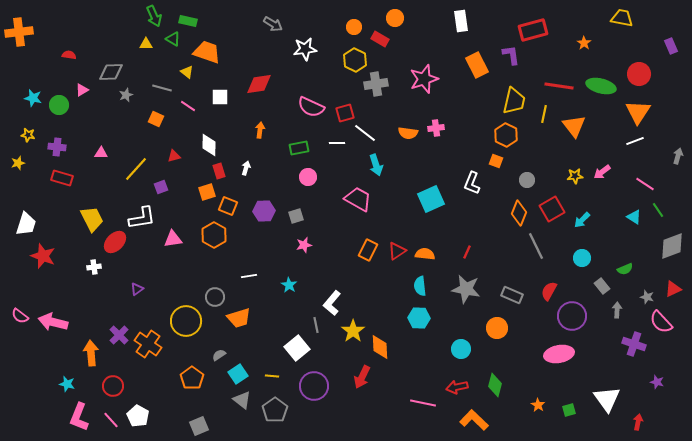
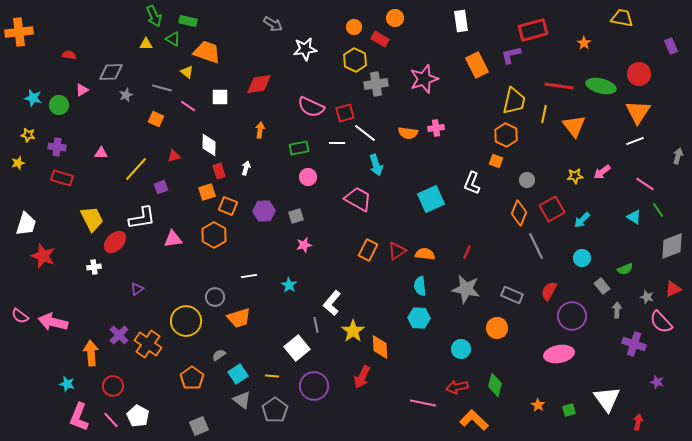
purple L-shape at (511, 55): rotated 95 degrees counterclockwise
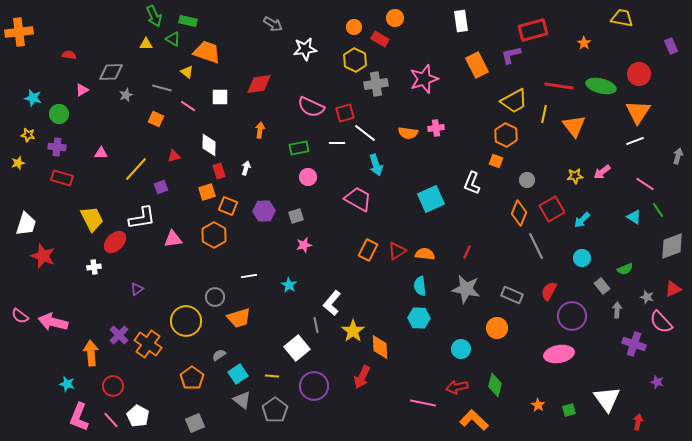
yellow trapezoid at (514, 101): rotated 48 degrees clockwise
green circle at (59, 105): moved 9 px down
gray square at (199, 426): moved 4 px left, 3 px up
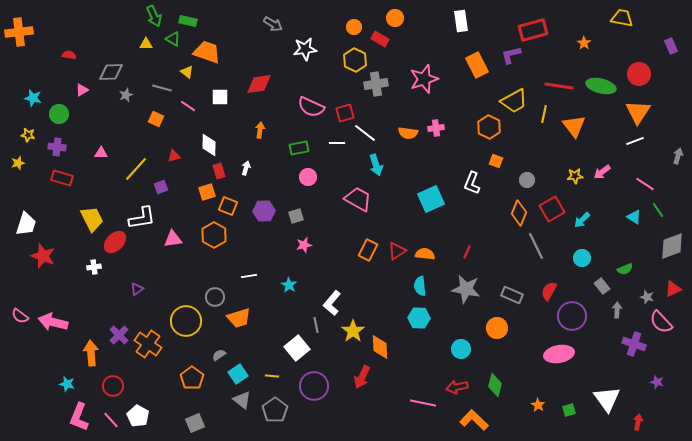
orange hexagon at (506, 135): moved 17 px left, 8 px up
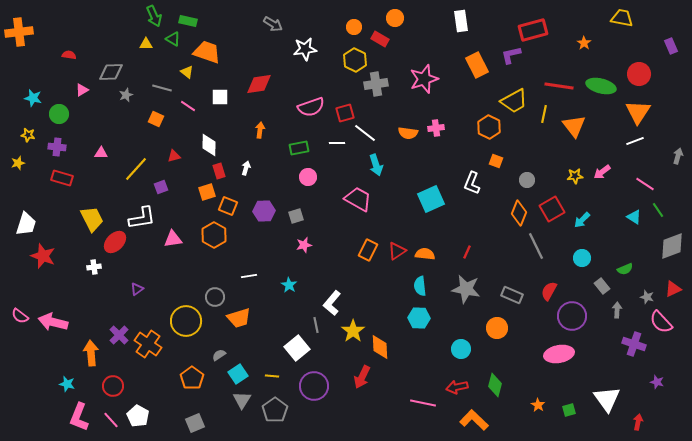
pink semicircle at (311, 107): rotated 44 degrees counterclockwise
gray triangle at (242, 400): rotated 24 degrees clockwise
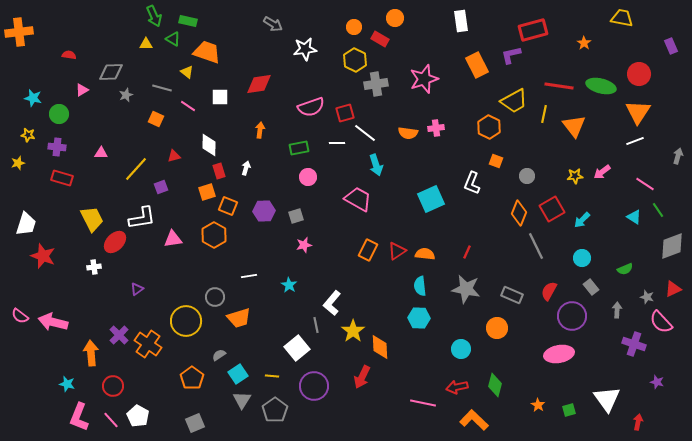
gray circle at (527, 180): moved 4 px up
gray rectangle at (602, 286): moved 11 px left, 1 px down
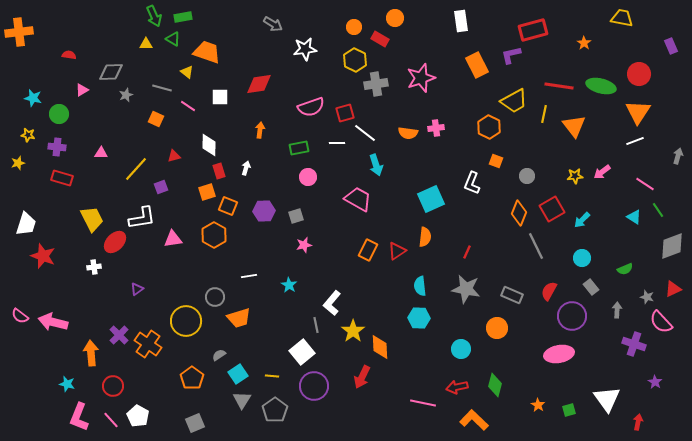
green rectangle at (188, 21): moved 5 px left, 4 px up; rotated 24 degrees counterclockwise
pink star at (424, 79): moved 3 px left, 1 px up
orange semicircle at (425, 254): moved 17 px up; rotated 90 degrees clockwise
white square at (297, 348): moved 5 px right, 4 px down
purple star at (657, 382): moved 2 px left; rotated 16 degrees clockwise
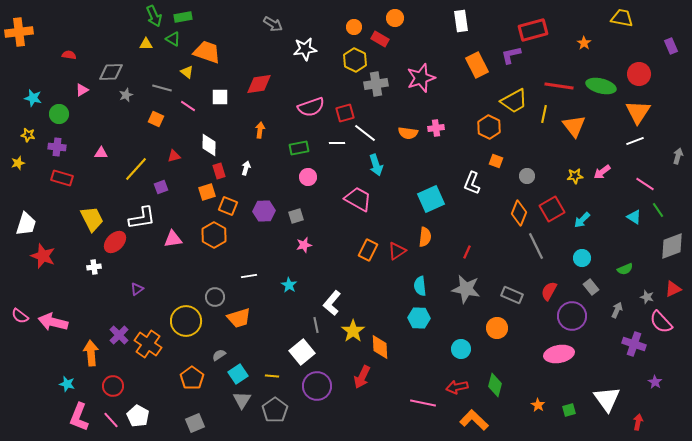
gray arrow at (617, 310): rotated 21 degrees clockwise
purple circle at (314, 386): moved 3 px right
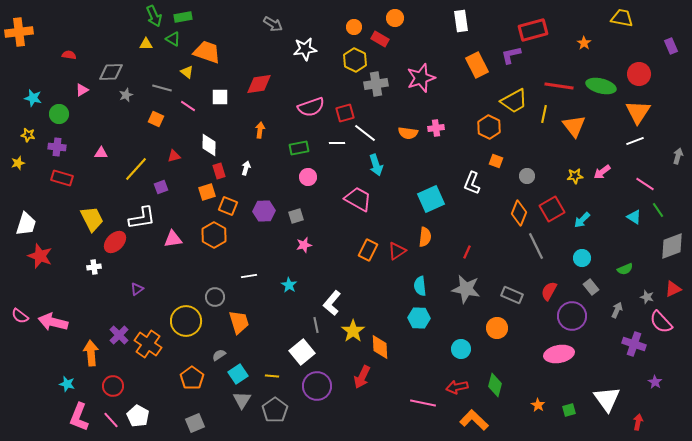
red star at (43, 256): moved 3 px left
orange trapezoid at (239, 318): moved 4 px down; rotated 90 degrees counterclockwise
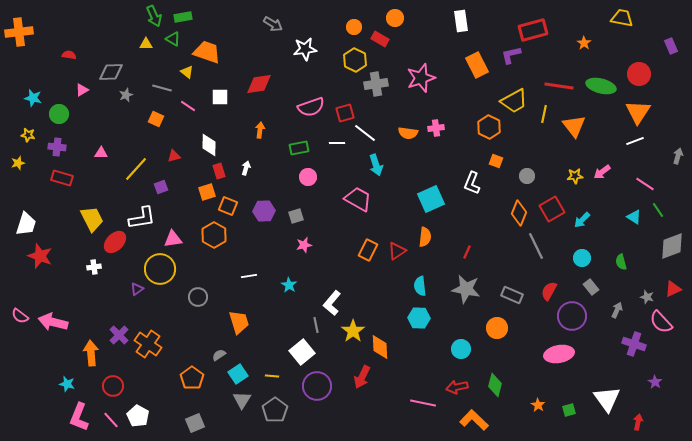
green semicircle at (625, 269): moved 4 px left, 7 px up; rotated 98 degrees clockwise
gray circle at (215, 297): moved 17 px left
yellow circle at (186, 321): moved 26 px left, 52 px up
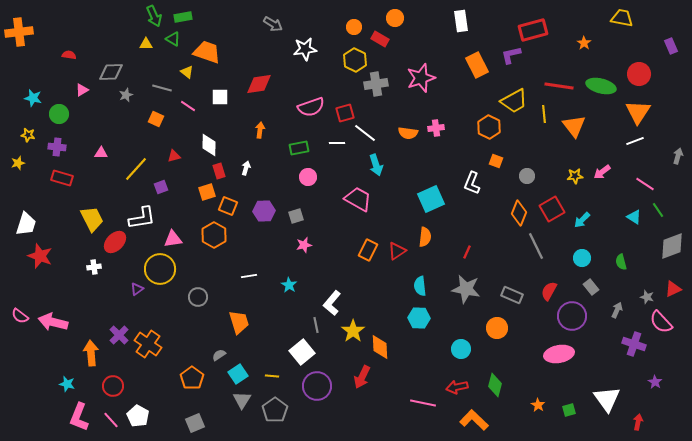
yellow line at (544, 114): rotated 18 degrees counterclockwise
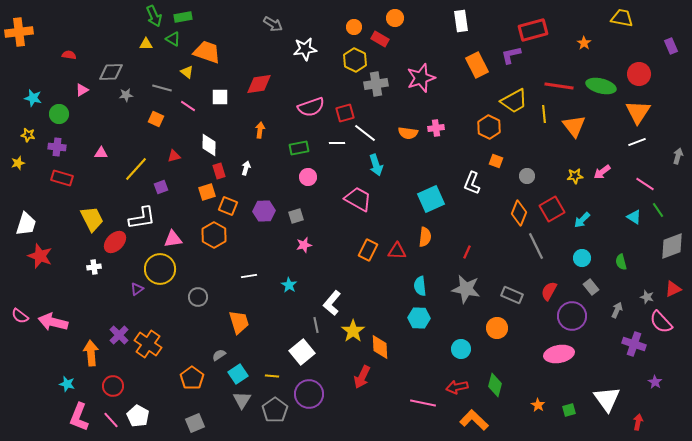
gray star at (126, 95): rotated 16 degrees clockwise
white line at (635, 141): moved 2 px right, 1 px down
red triangle at (397, 251): rotated 36 degrees clockwise
purple circle at (317, 386): moved 8 px left, 8 px down
